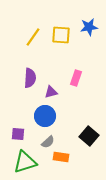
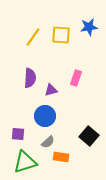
purple triangle: moved 2 px up
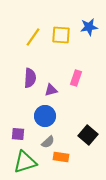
black square: moved 1 px left, 1 px up
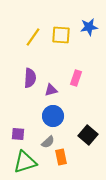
blue circle: moved 8 px right
orange rectangle: rotated 70 degrees clockwise
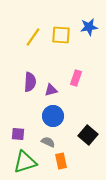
purple semicircle: moved 4 px down
gray semicircle: rotated 112 degrees counterclockwise
orange rectangle: moved 4 px down
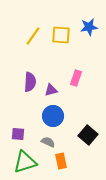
yellow line: moved 1 px up
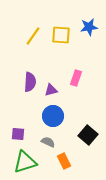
orange rectangle: moved 3 px right; rotated 14 degrees counterclockwise
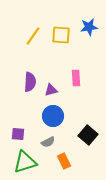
pink rectangle: rotated 21 degrees counterclockwise
gray semicircle: rotated 128 degrees clockwise
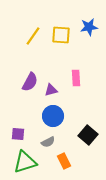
purple semicircle: rotated 24 degrees clockwise
